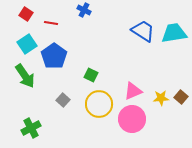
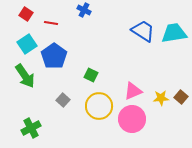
yellow circle: moved 2 px down
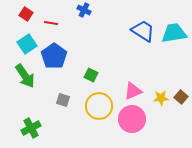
gray square: rotated 24 degrees counterclockwise
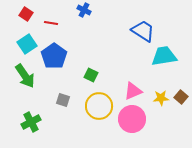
cyan trapezoid: moved 10 px left, 23 px down
green cross: moved 6 px up
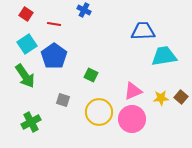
red line: moved 3 px right, 1 px down
blue trapezoid: rotated 35 degrees counterclockwise
yellow circle: moved 6 px down
